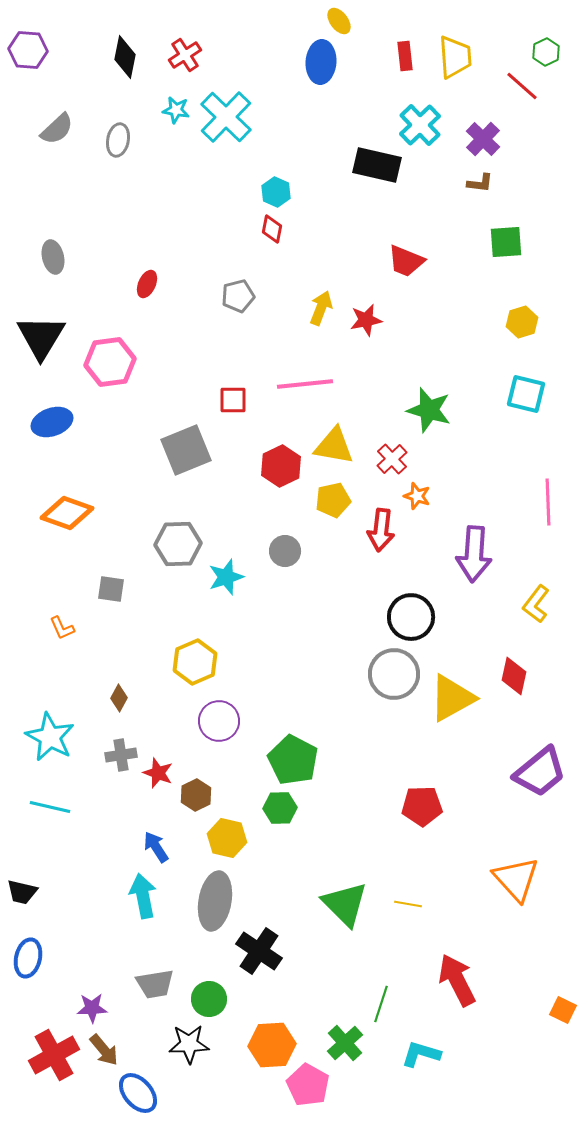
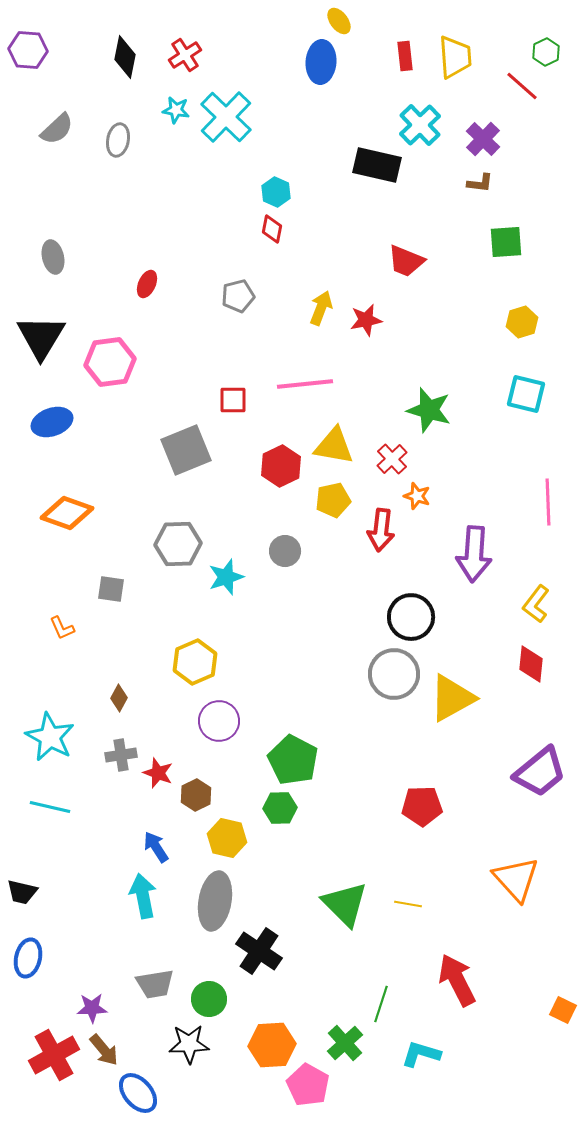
red diamond at (514, 676): moved 17 px right, 12 px up; rotated 6 degrees counterclockwise
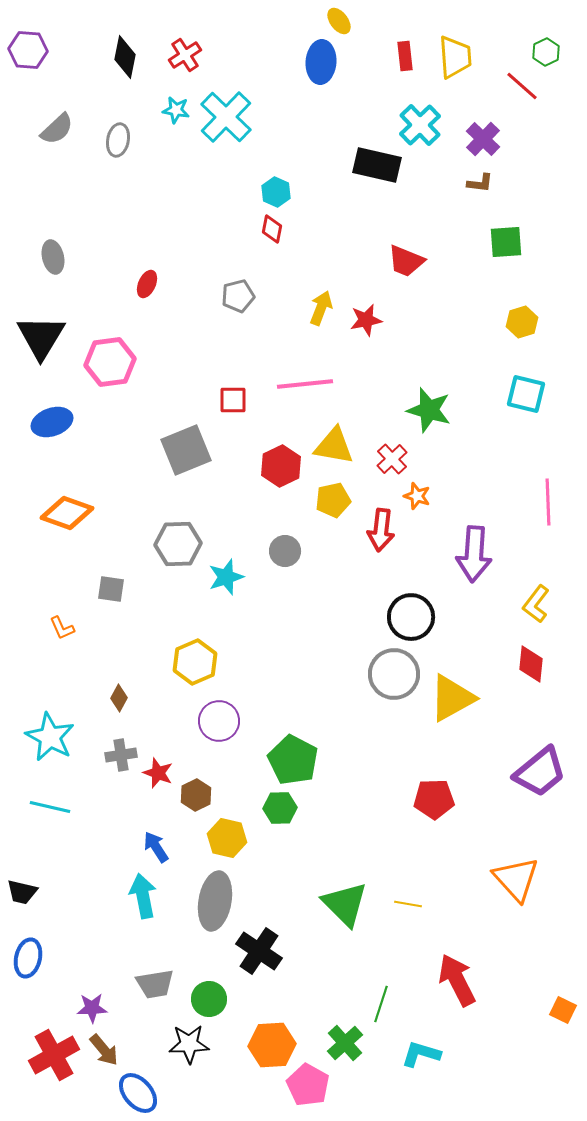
red pentagon at (422, 806): moved 12 px right, 7 px up
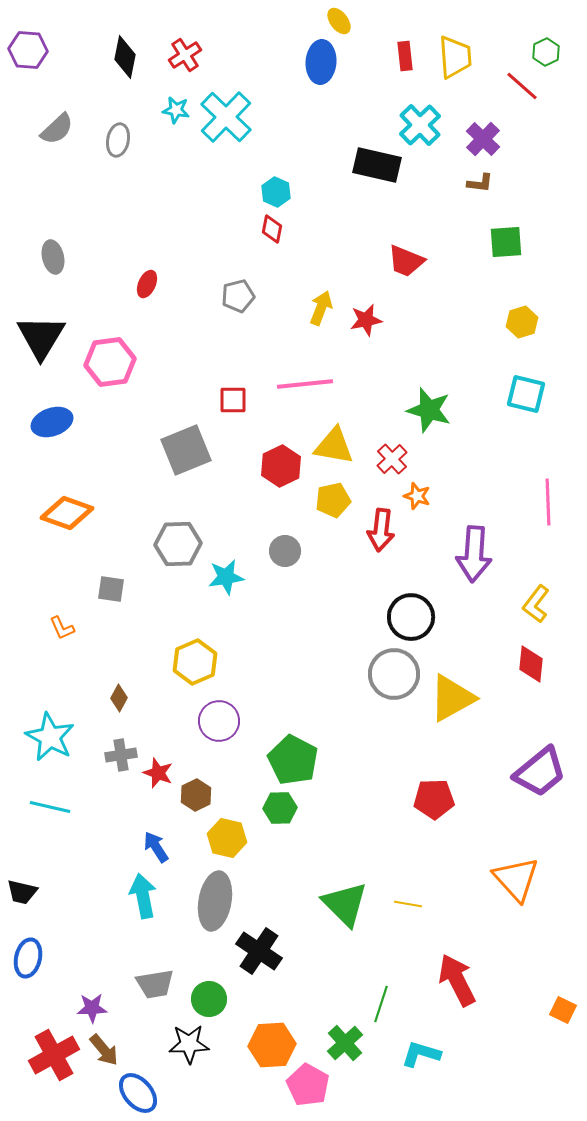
cyan star at (226, 577): rotated 9 degrees clockwise
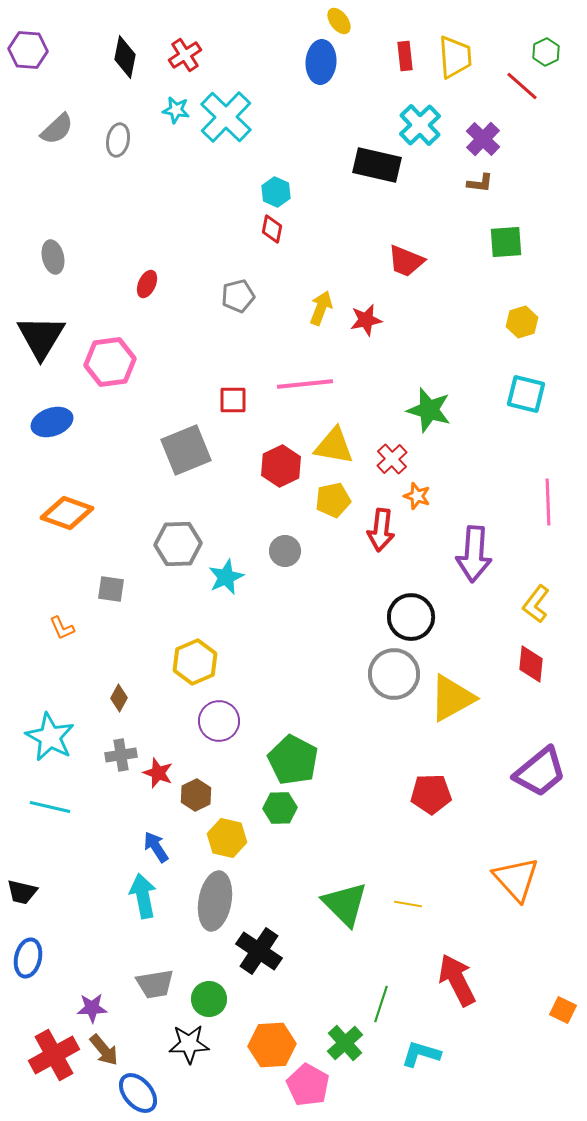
cyan star at (226, 577): rotated 15 degrees counterclockwise
red pentagon at (434, 799): moved 3 px left, 5 px up
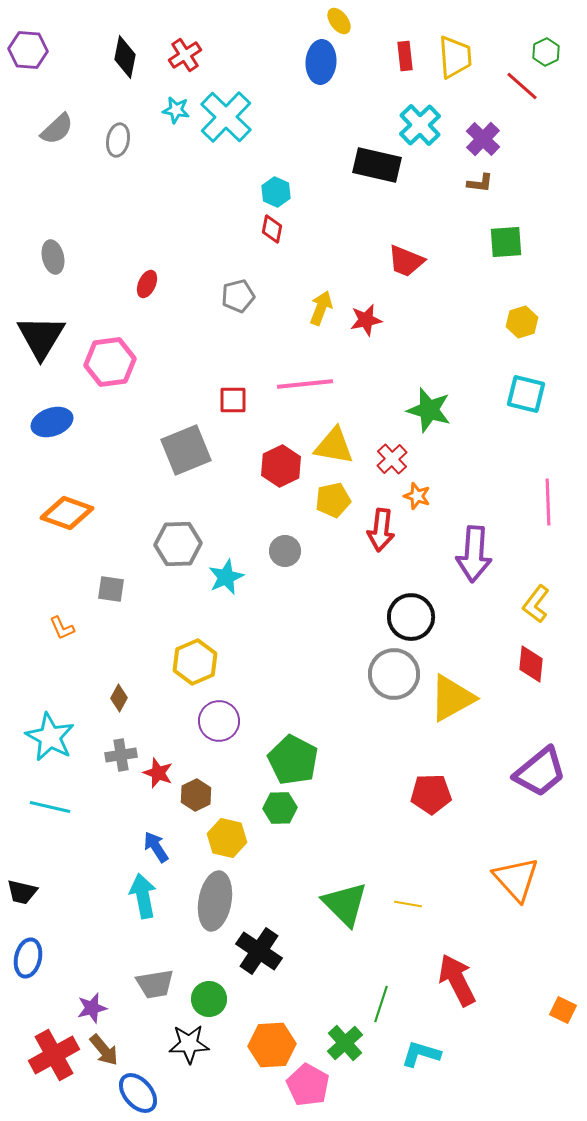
purple star at (92, 1008): rotated 12 degrees counterclockwise
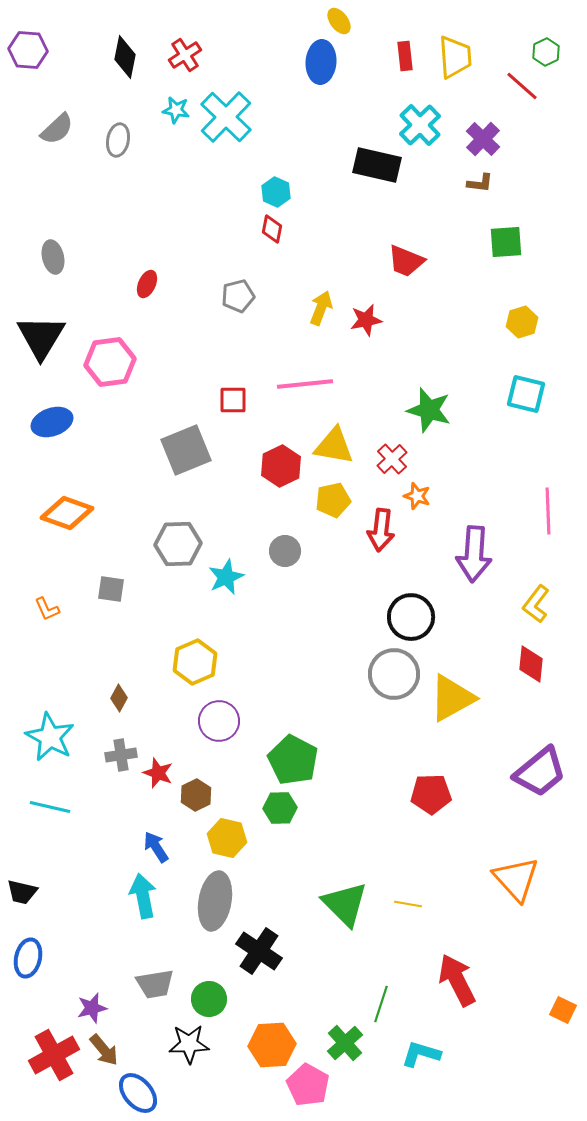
pink line at (548, 502): moved 9 px down
orange L-shape at (62, 628): moved 15 px left, 19 px up
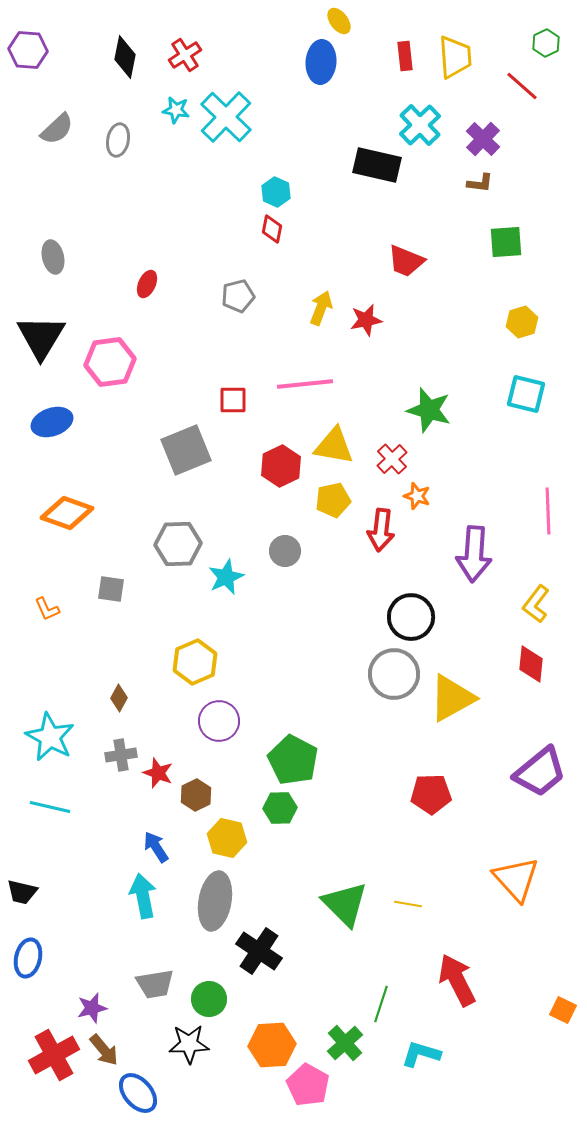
green hexagon at (546, 52): moved 9 px up
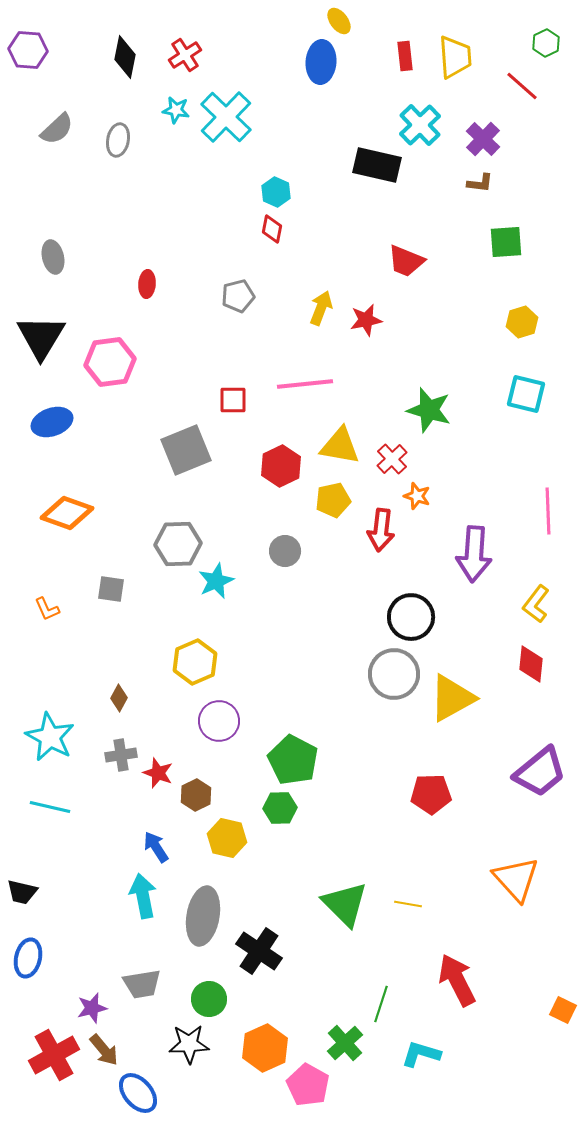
red ellipse at (147, 284): rotated 20 degrees counterclockwise
yellow triangle at (334, 446): moved 6 px right
cyan star at (226, 577): moved 10 px left, 4 px down
gray ellipse at (215, 901): moved 12 px left, 15 px down
gray trapezoid at (155, 984): moved 13 px left
orange hexagon at (272, 1045): moved 7 px left, 3 px down; rotated 21 degrees counterclockwise
